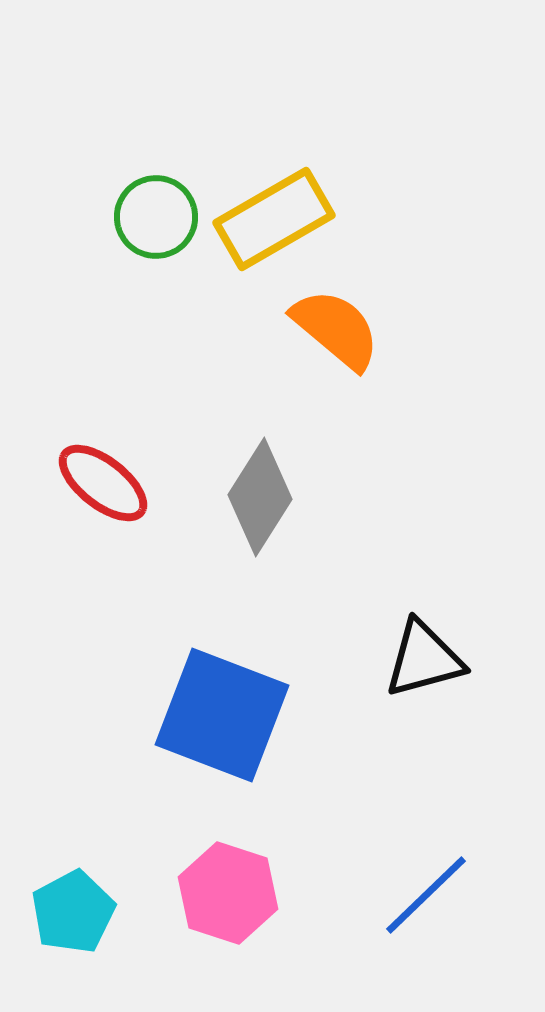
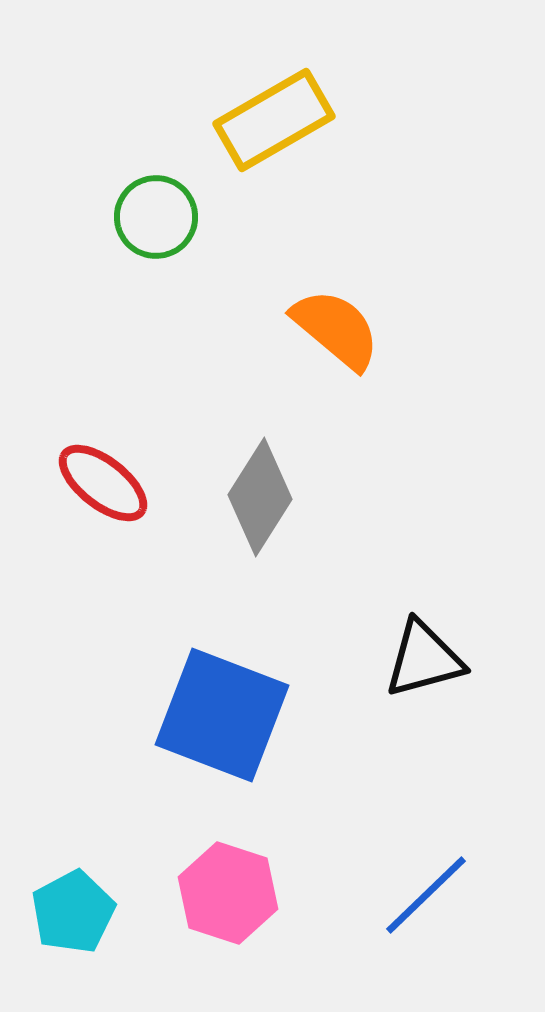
yellow rectangle: moved 99 px up
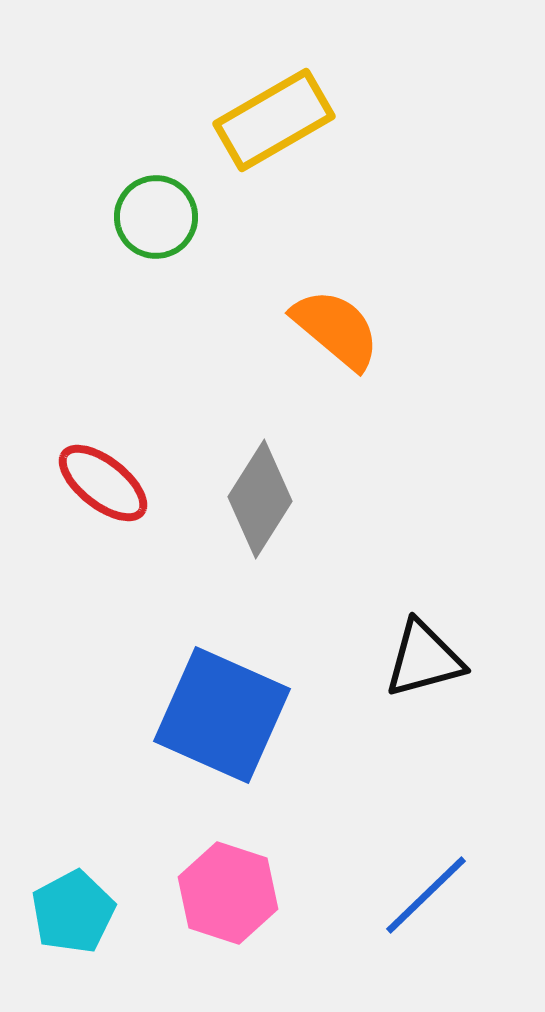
gray diamond: moved 2 px down
blue square: rotated 3 degrees clockwise
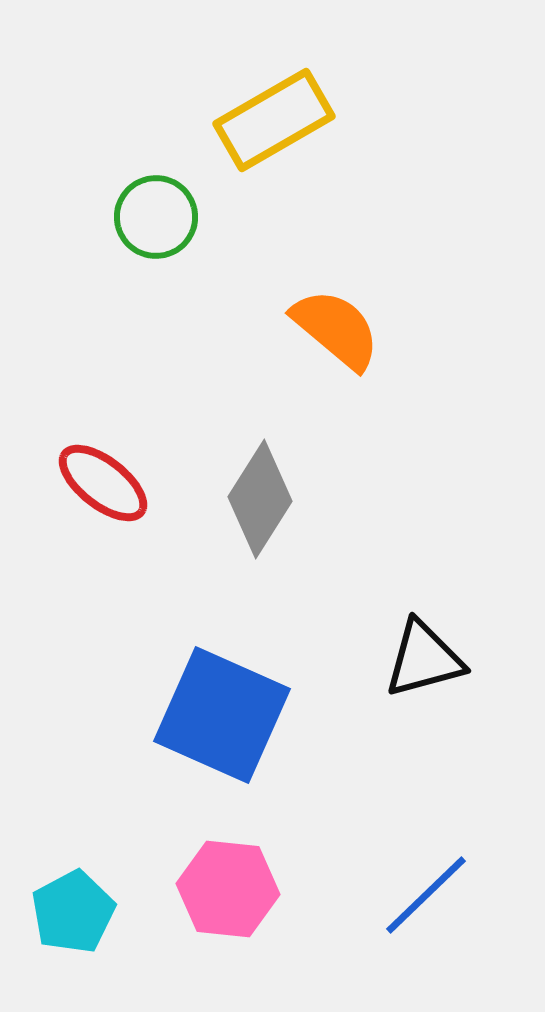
pink hexagon: moved 4 px up; rotated 12 degrees counterclockwise
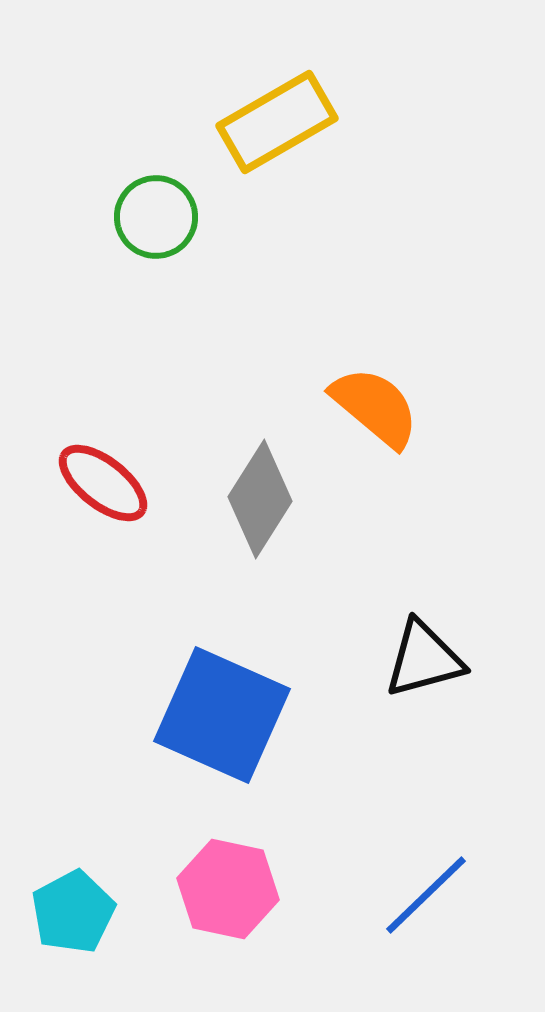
yellow rectangle: moved 3 px right, 2 px down
orange semicircle: moved 39 px right, 78 px down
pink hexagon: rotated 6 degrees clockwise
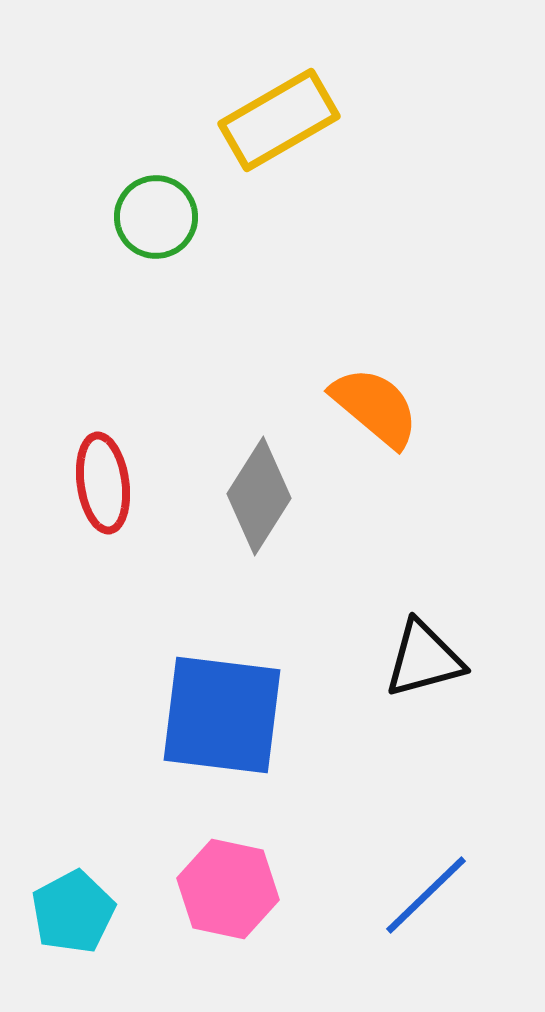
yellow rectangle: moved 2 px right, 2 px up
red ellipse: rotated 44 degrees clockwise
gray diamond: moved 1 px left, 3 px up
blue square: rotated 17 degrees counterclockwise
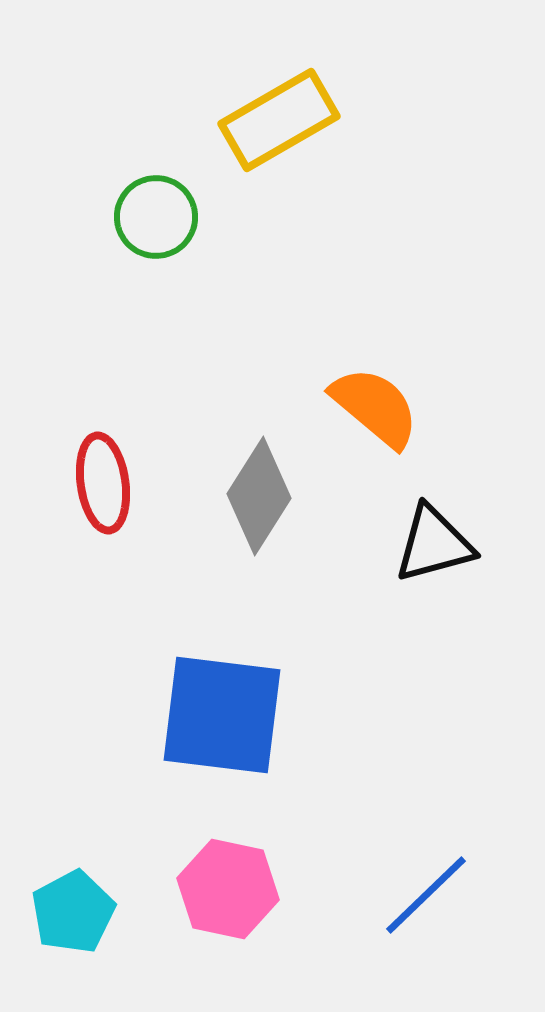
black triangle: moved 10 px right, 115 px up
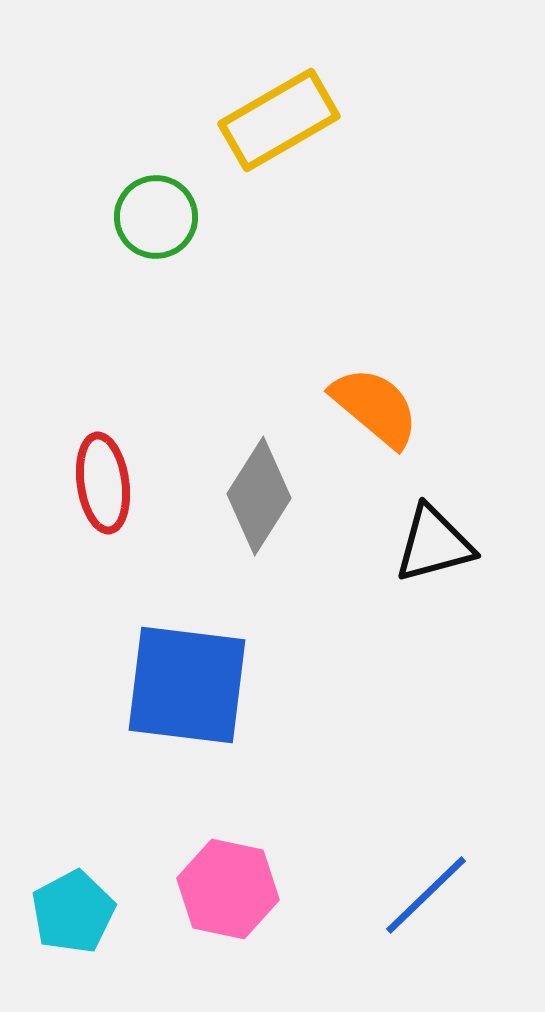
blue square: moved 35 px left, 30 px up
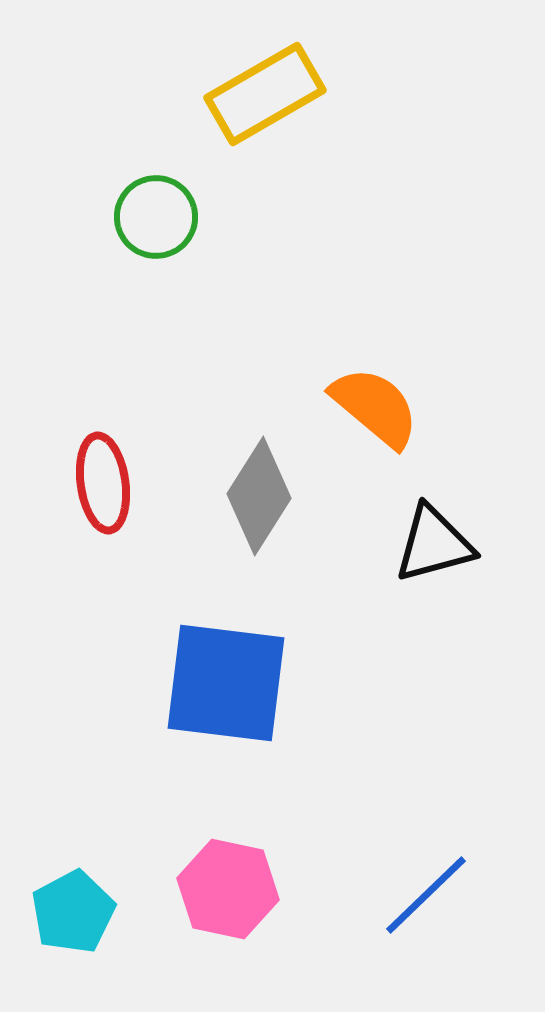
yellow rectangle: moved 14 px left, 26 px up
blue square: moved 39 px right, 2 px up
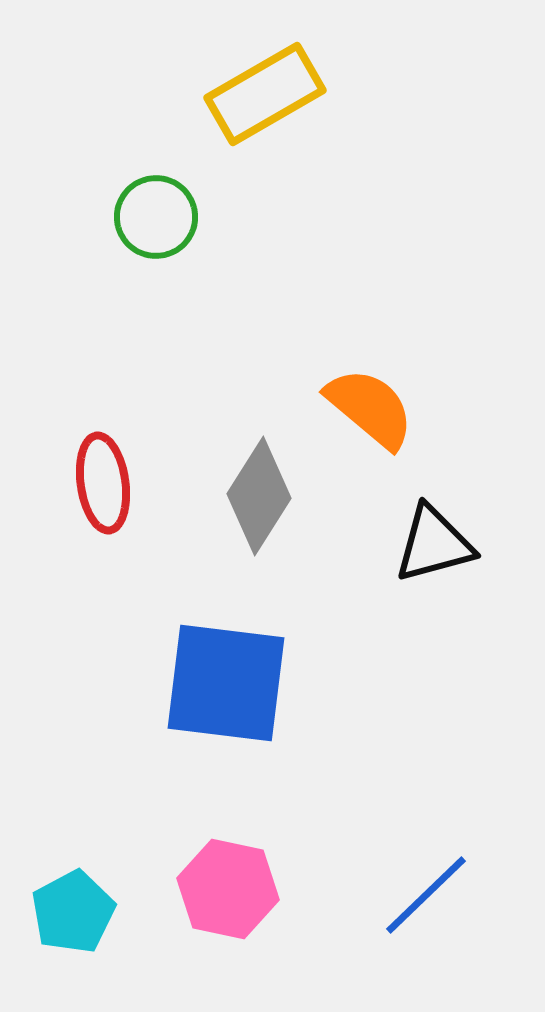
orange semicircle: moved 5 px left, 1 px down
